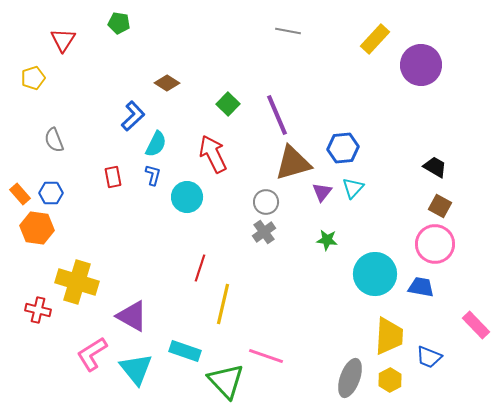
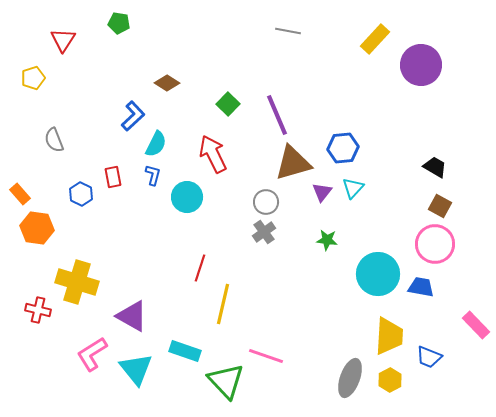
blue hexagon at (51, 193): moved 30 px right, 1 px down; rotated 25 degrees clockwise
cyan circle at (375, 274): moved 3 px right
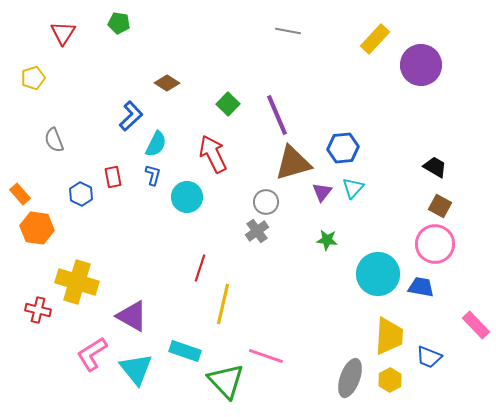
red triangle at (63, 40): moved 7 px up
blue L-shape at (133, 116): moved 2 px left
gray cross at (264, 232): moved 7 px left, 1 px up
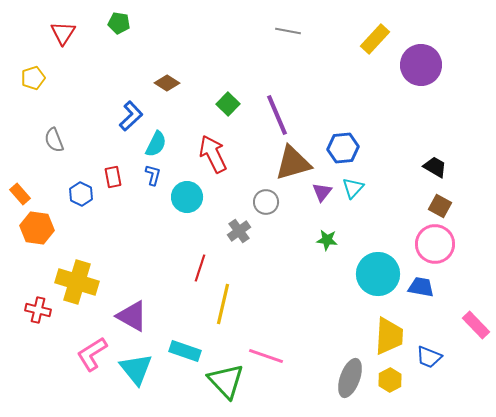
gray cross at (257, 231): moved 18 px left
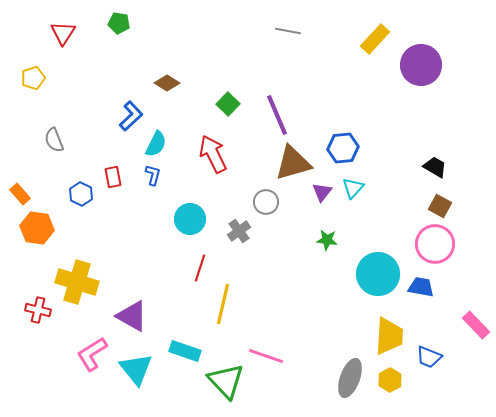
cyan circle at (187, 197): moved 3 px right, 22 px down
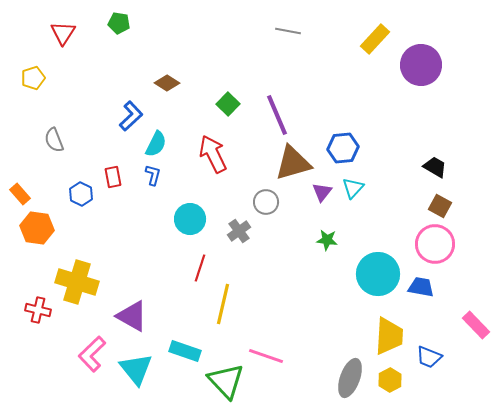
pink L-shape at (92, 354): rotated 12 degrees counterclockwise
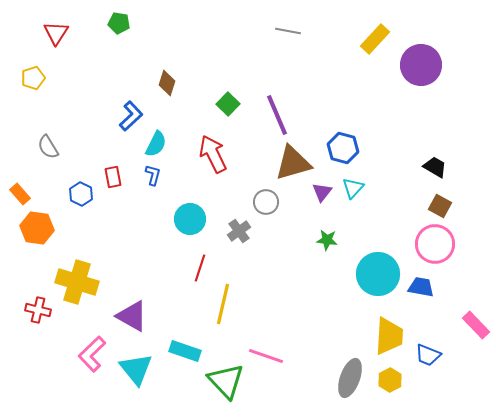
red triangle at (63, 33): moved 7 px left
brown diamond at (167, 83): rotated 75 degrees clockwise
gray semicircle at (54, 140): moved 6 px left, 7 px down; rotated 10 degrees counterclockwise
blue hexagon at (343, 148): rotated 20 degrees clockwise
blue trapezoid at (429, 357): moved 1 px left, 2 px up
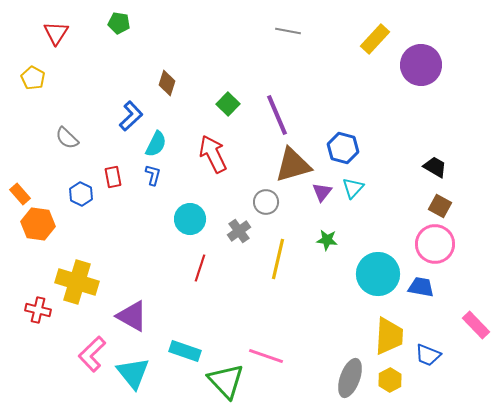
yellow pentagon at (33, 78): rotated 25 degrees counterclockwise
gray semicircle at (48, 147): moved 19 px right, 9 px up; rotated 15 degrees counterclockwise
brown triangle at (293, 163): moved 2 px down
orange hexagon at (37, 228): moved 1 px right, 4 px up
yellow line at (223, 304): moved 55 px right, 45 px up
cyan triangle at (136, 369): moved 3 px left, 4 px down
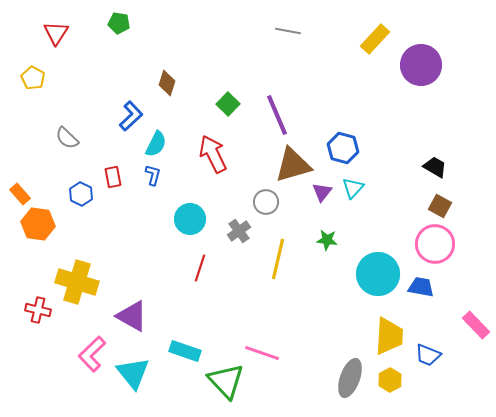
pink line at (266, 356): moved 4 px left, 3 px up
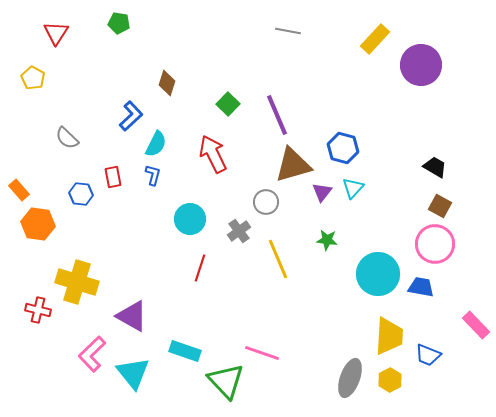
orange rectangle at (20, 194): moved 1 px left, 4 px up
blue hexagon at (81, 194): rotated 20 degrees counterclockwise
yellow line at (278, 259): rotated 36 degrees counterclockwise
